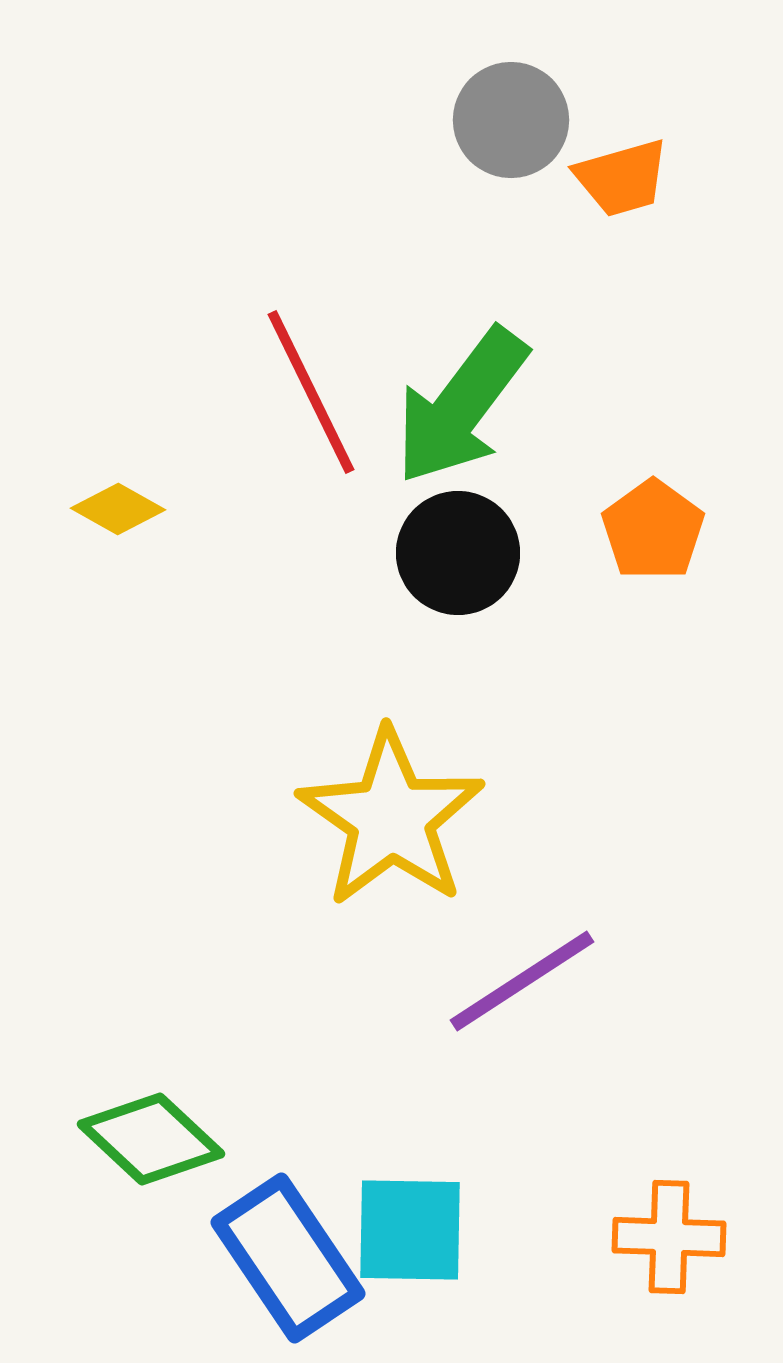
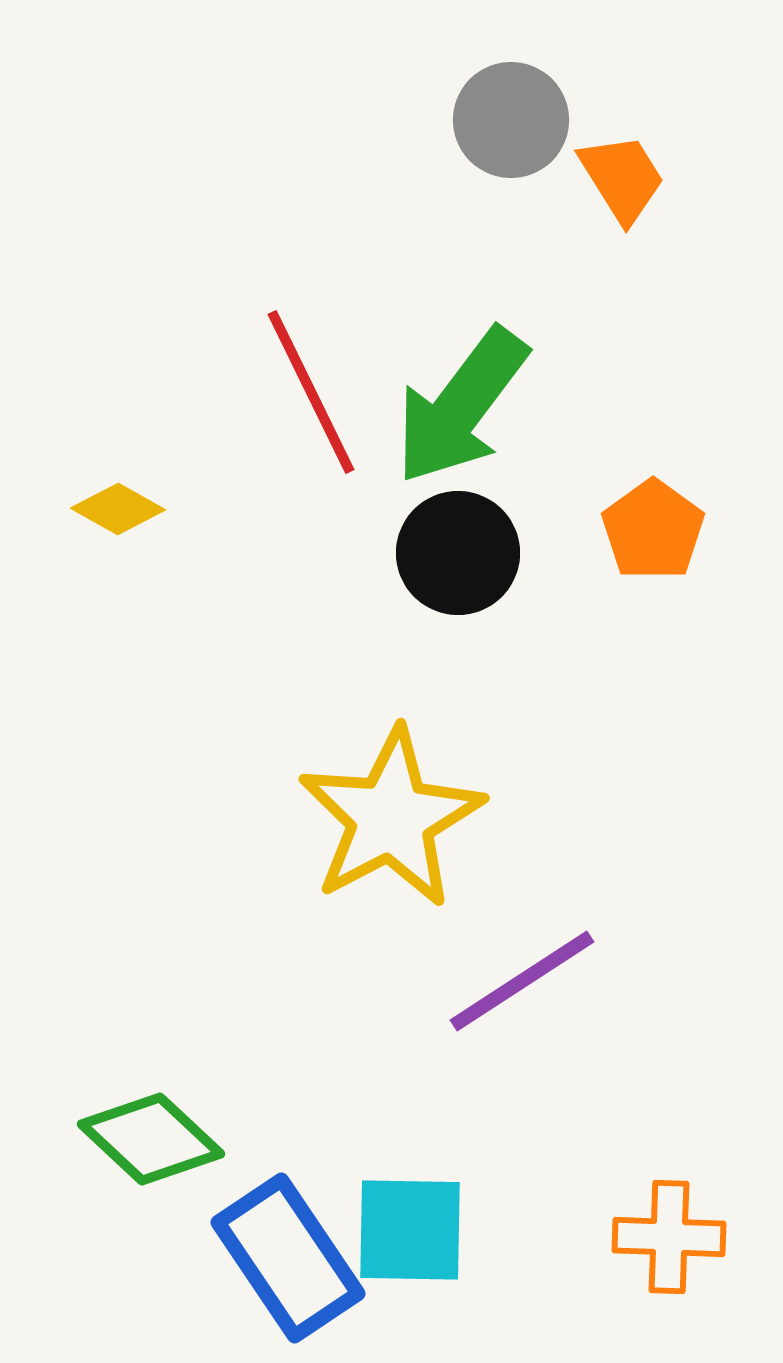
orange trapezoid: rotated 106 degrees counterclockwise
yellow star: rotated 9 degrees clockwise
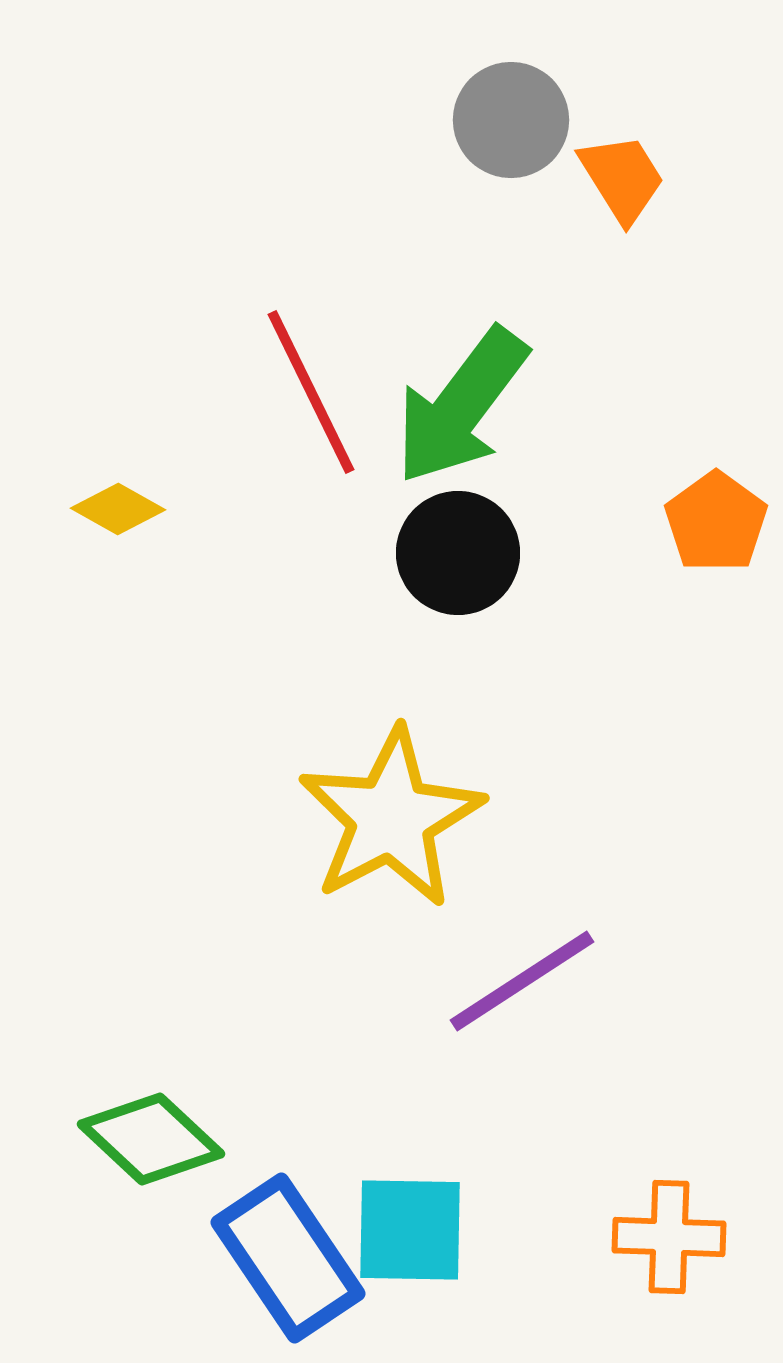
orange pentagon: moved 63 px right, 8 px up
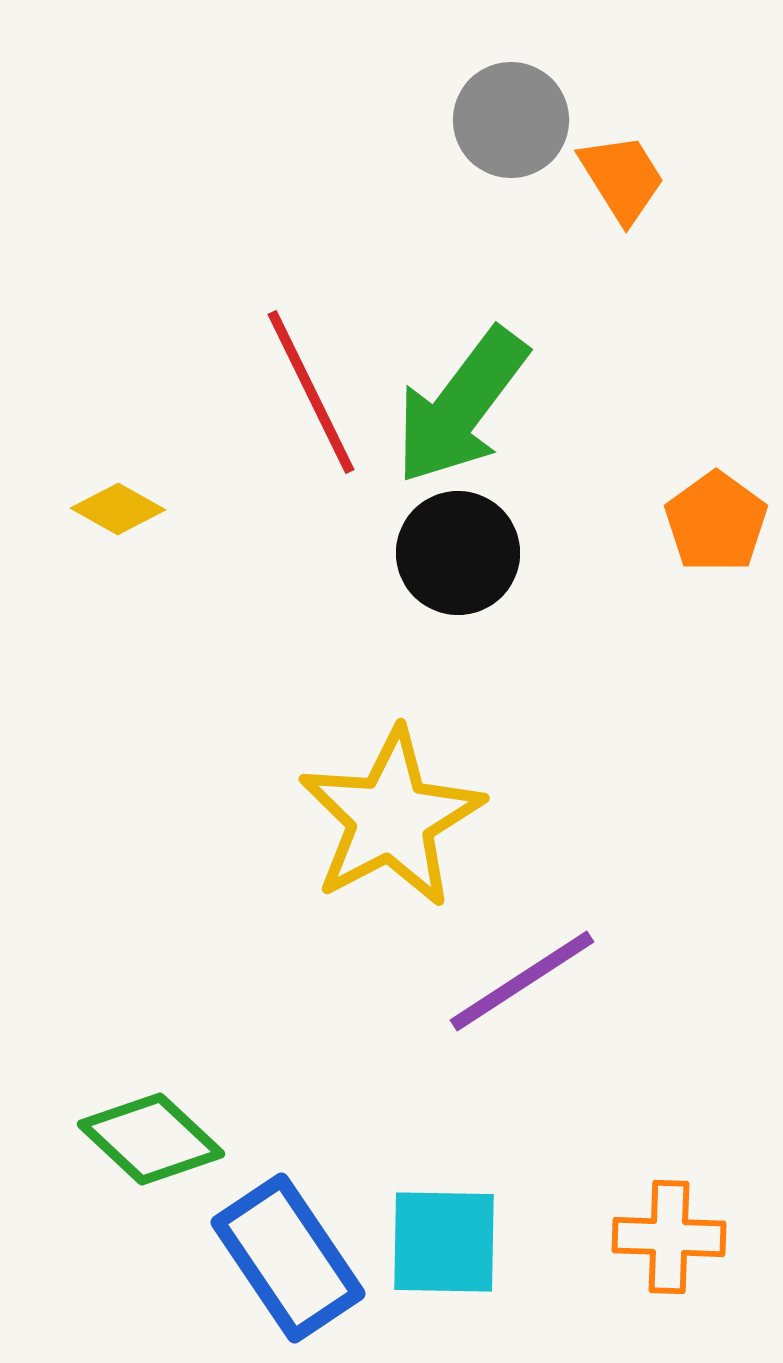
cyan square: moved 34 px right, 12 px down
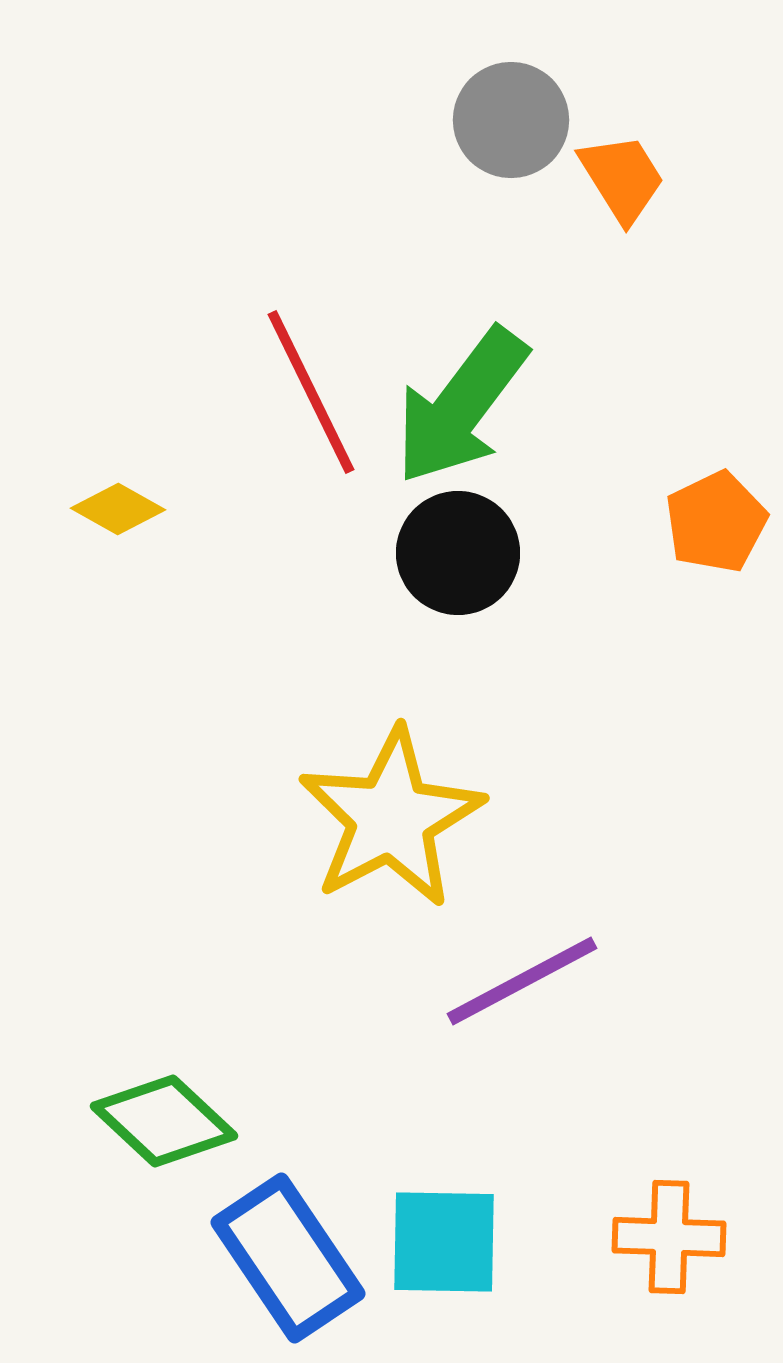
orange pentagon: rotated 10 degrees clockwise
purple line: rotated 5 degrees clockwise
green diamond: moved 13 px right, 18 px up
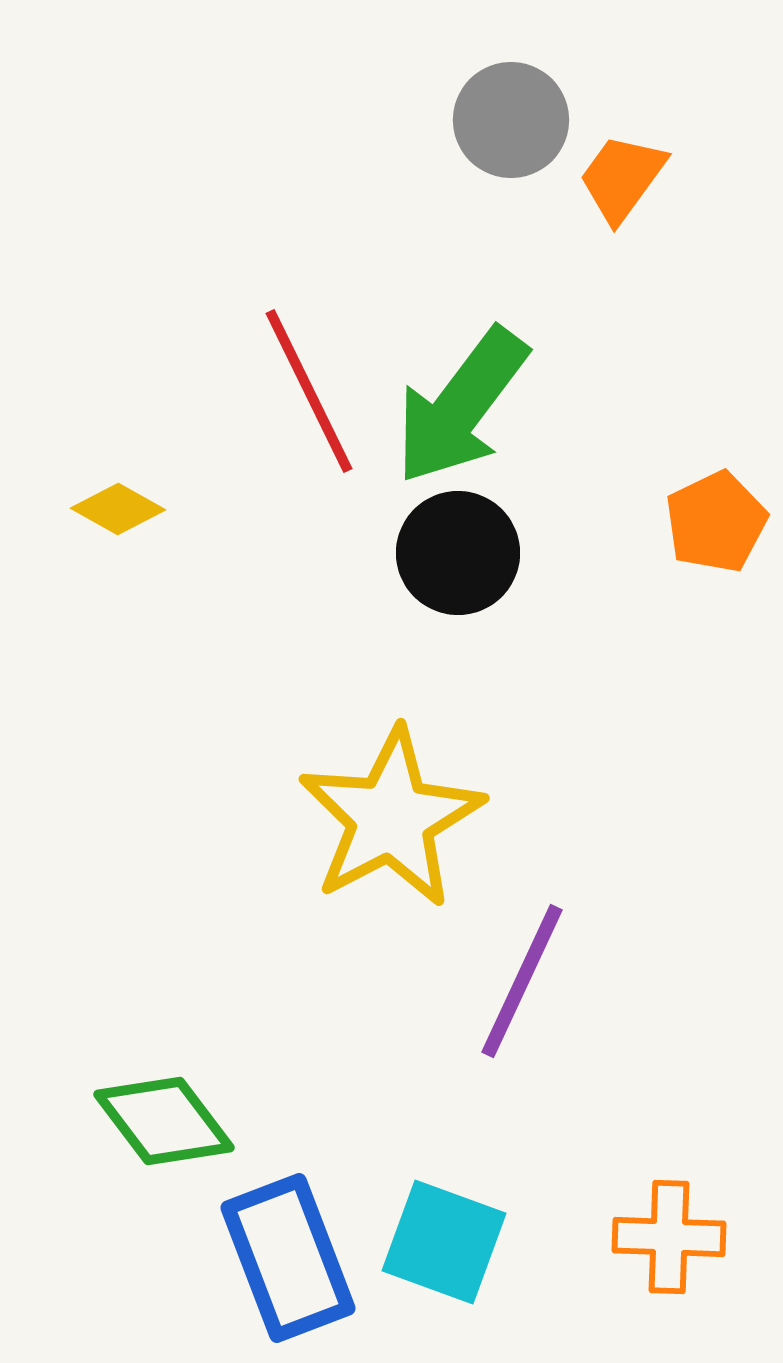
orange trapezoid: rotated 112 degrees counterclockwise
red line: moved 2 px left, 1 px up
purple line: rotated 37 degrees counterclockwise
green diamond: rotated 10 degrees clockwise
cyan square: rotated 19 degrees clockwise
blue rectangle: rotated 13 degrees clockwise
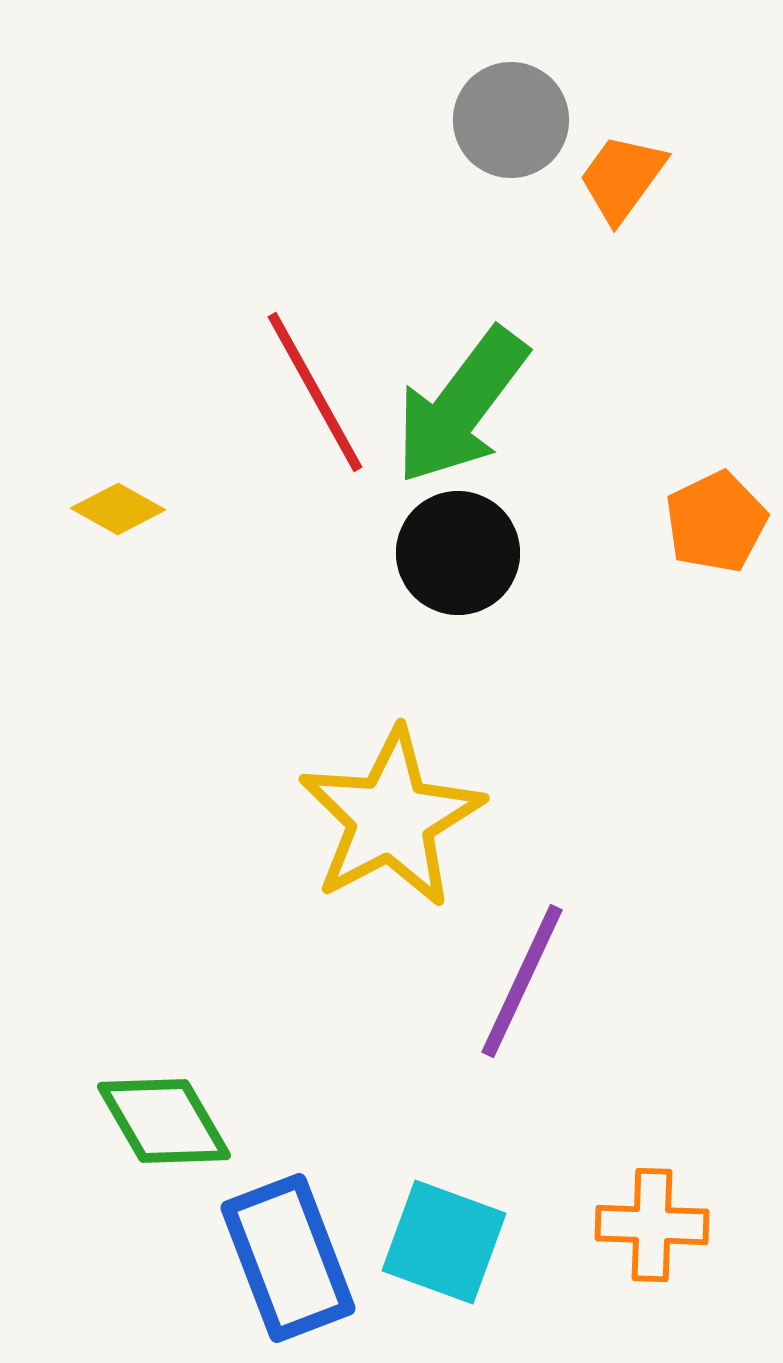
red line: moved 6 px right, 1 px down; rotated 3 degrees counterclockwise
green diamond: rotated 7 degrees clockwise
orange cross: moved 17 px left, 12 px up
